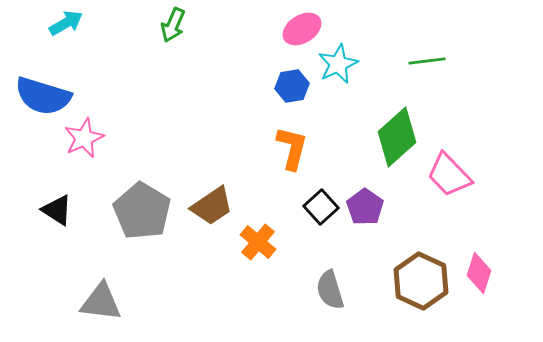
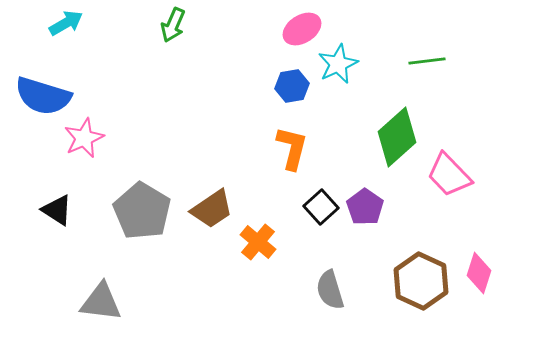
brown trapezoid: moved 3 px down
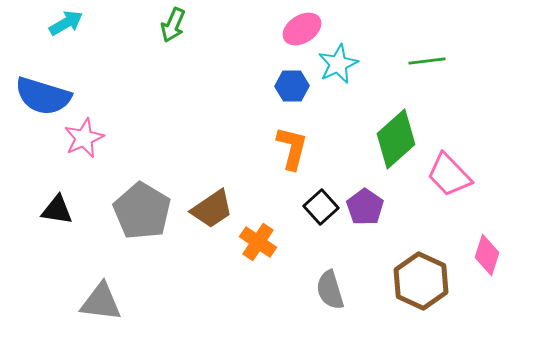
blue hexagon: rotated 8 degrees clockwise
green diamond: moved 1 px left, 2 px down
black triangle: rotated 24 degrees counterclockwise
orange cross: rotated 6 degrees counterclockwise
pink diamond: moved 8 px right, 18 px up
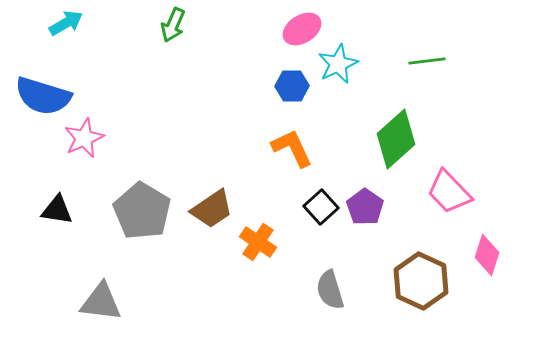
orange L-shape: rotated 39 degrees counterclockwise
pink trapezoid: moved 17 px down
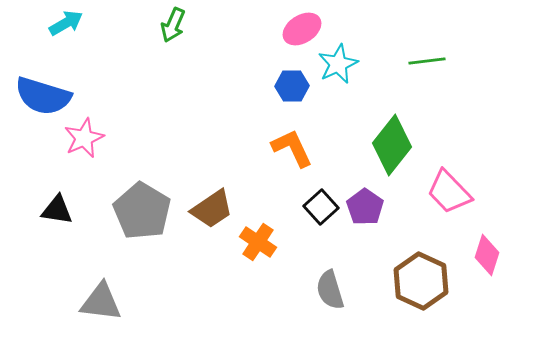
green diamond: moved 4 px left, 6 px down; rotated 10 degrees counterclockwise
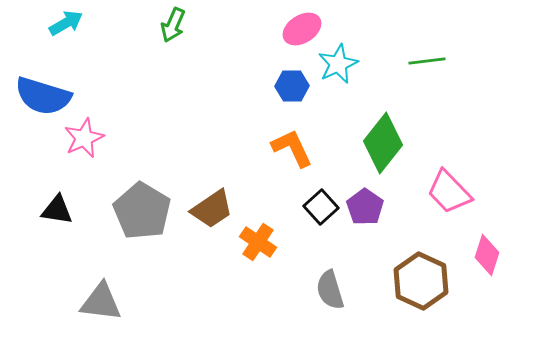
green diamond: moved 9 px left, 2 px up
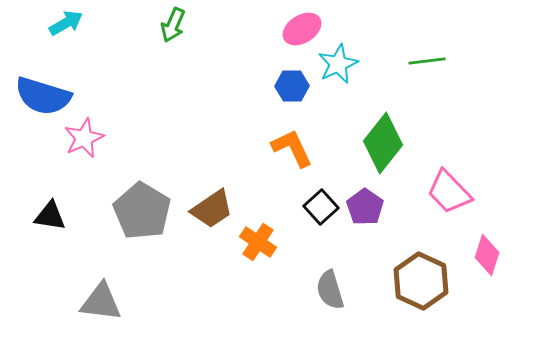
black triangle: moved 7 px left, 6 px down
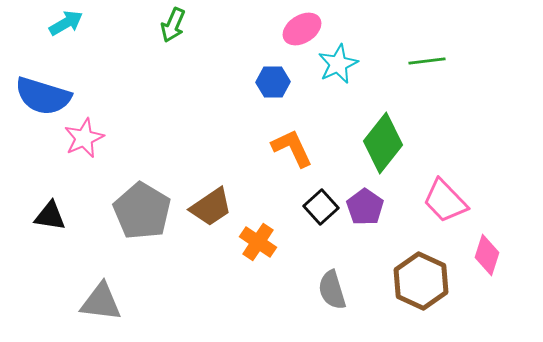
blue hexagon: moved 19 px left, 4 px up
pink trapezoid: moved 4 px left, 9 px down
brown trapezoid: moved 1 px left, 2 px up
gray semicircle: moved 2 px right
